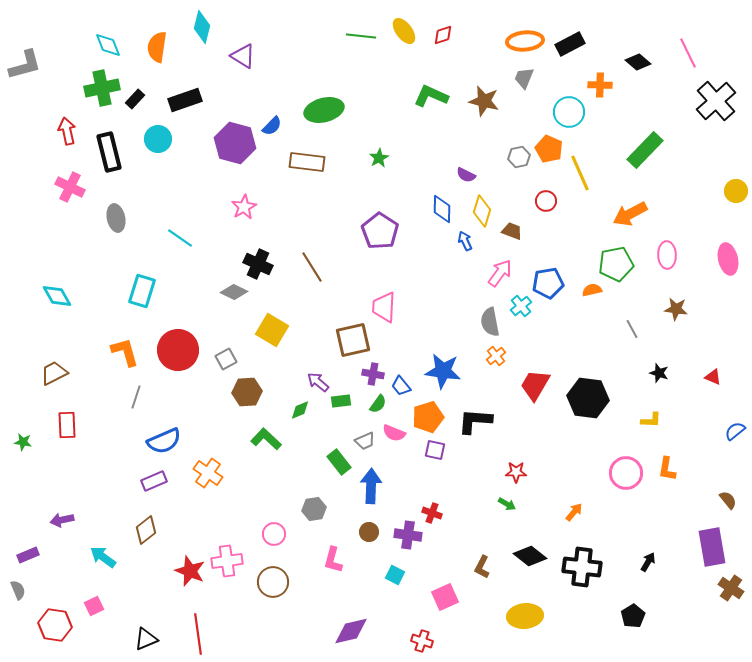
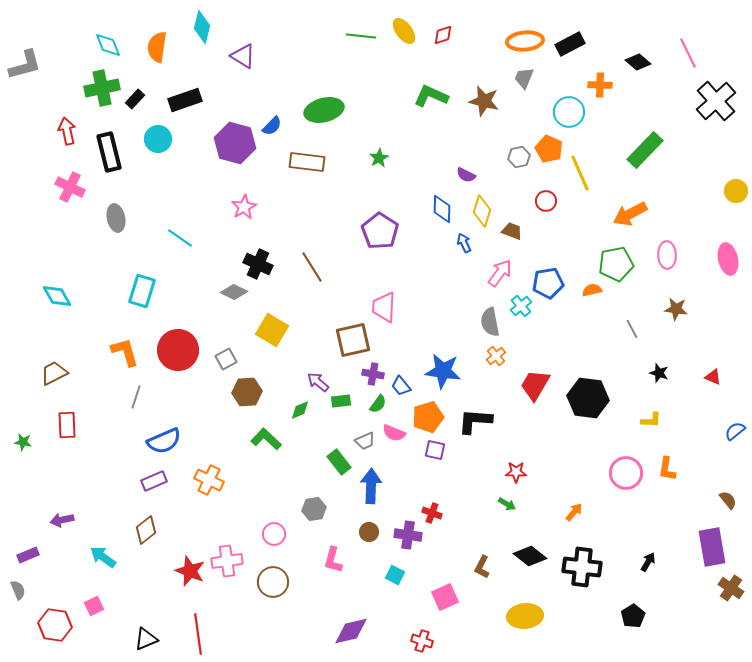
blue arrow at (465, 241): moved 1 px left, 2 px down
orange cross at (208, 473): moved 1 px right, 7 px down; rotated 8 degrees counterclockwise
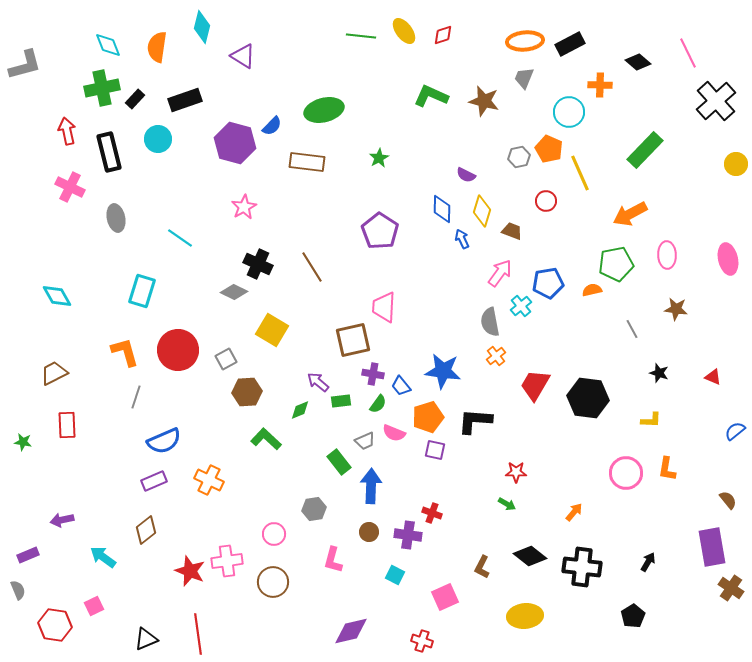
yellow circle at (736, 191): moved 27 px up
blue arrow at (464, 243): moved 2 px left, 4 px up
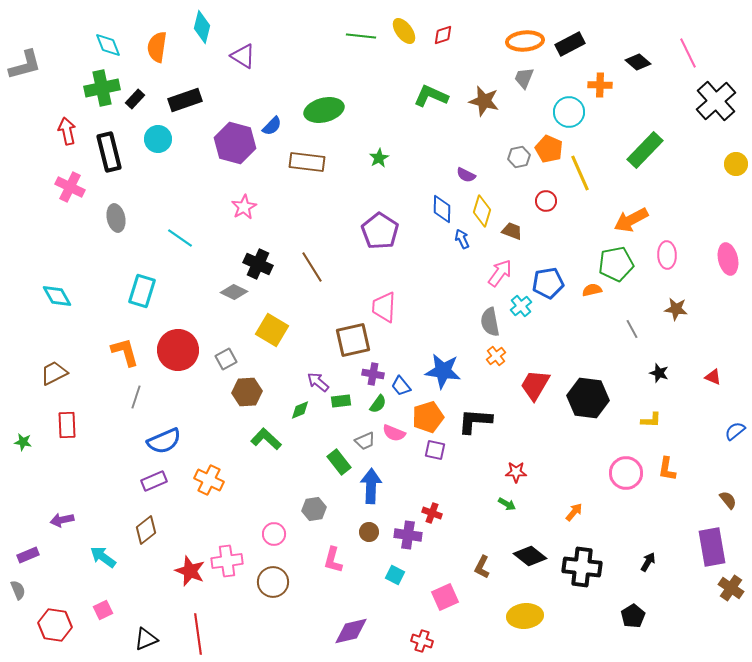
orange arrow at (630, 214): moved 1 px right, 6 px down
pink square at (94, 606): moved 9 px right, 4 px down
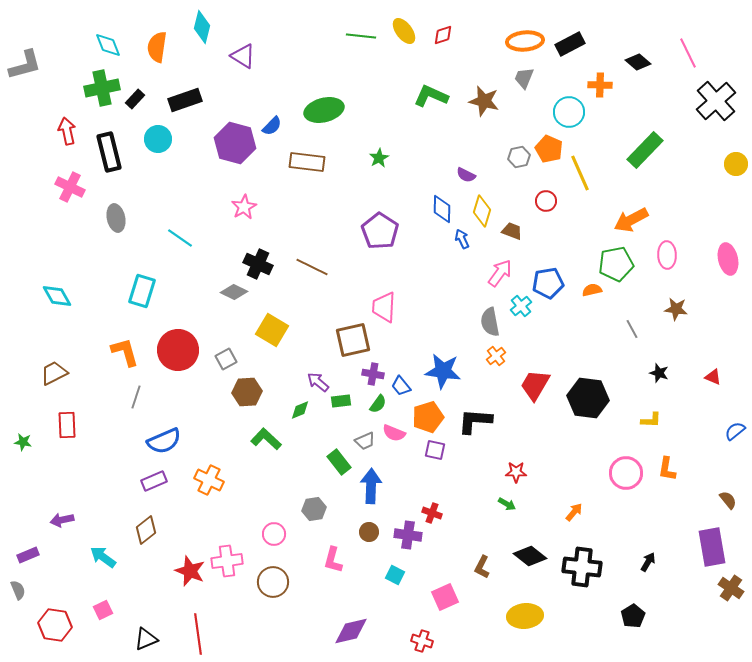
brown line at (312, 267): rotated 32 degrees counterclockwise
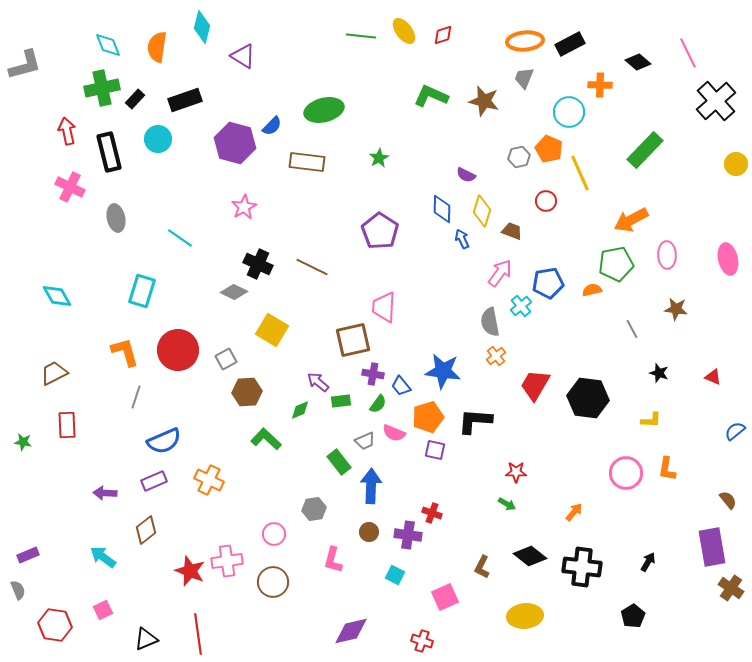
purple arrow at (62, 520): moved 43 px right, 27 px up; rotated 15 degrees clockwise
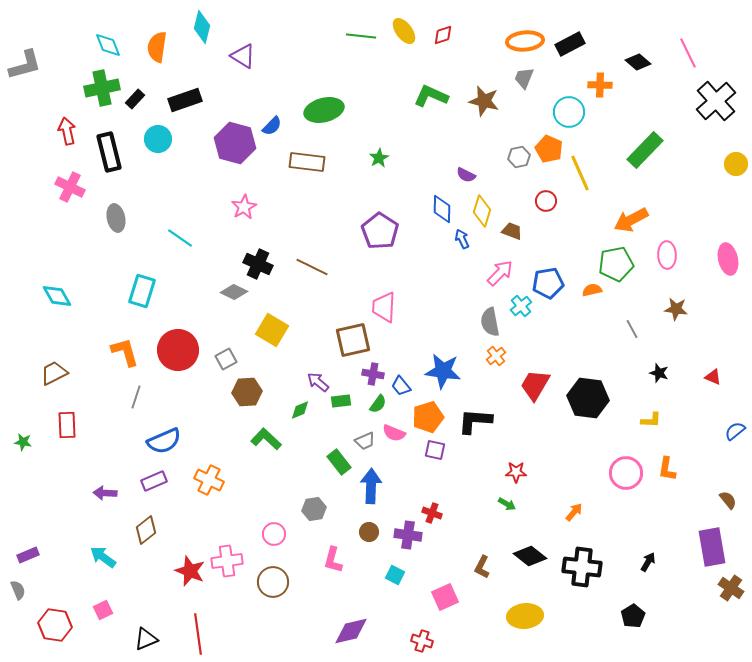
pink arrow at (500, 273): rotated 8 degrees clockwise
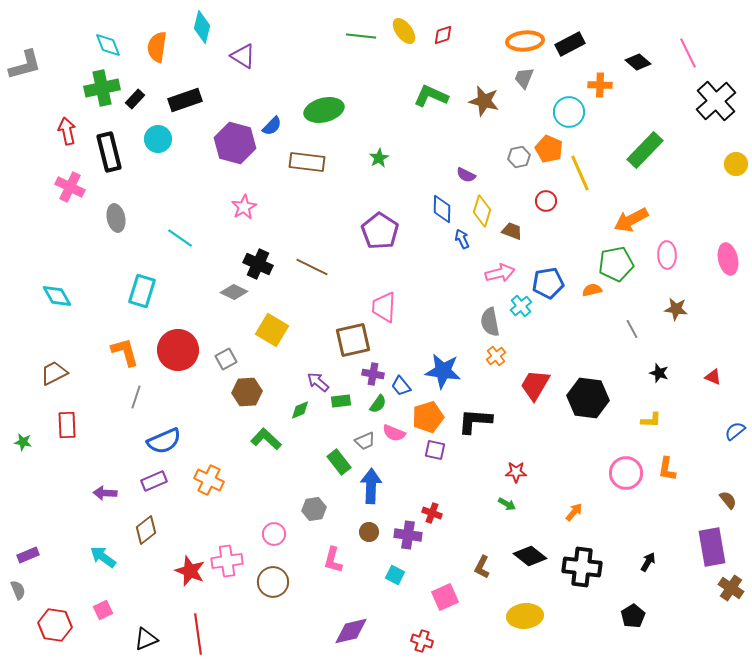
pink arrow at (500, 273): rotated 32 degrees clockwise
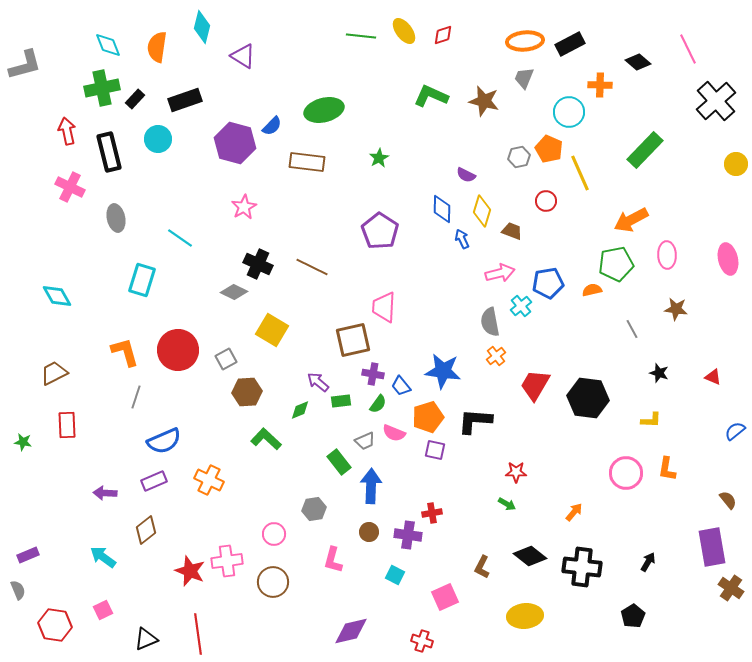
pink line at (688, 53): moved 4 px up
cyan rectangle at (142, 291): moved 11 px up
red cross at (432, 513): rotated 30 degrees counterclockwise
